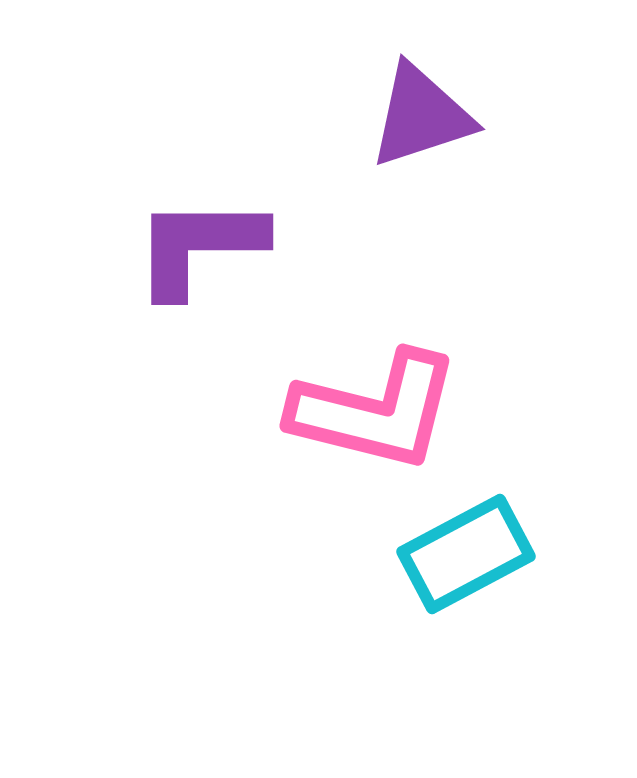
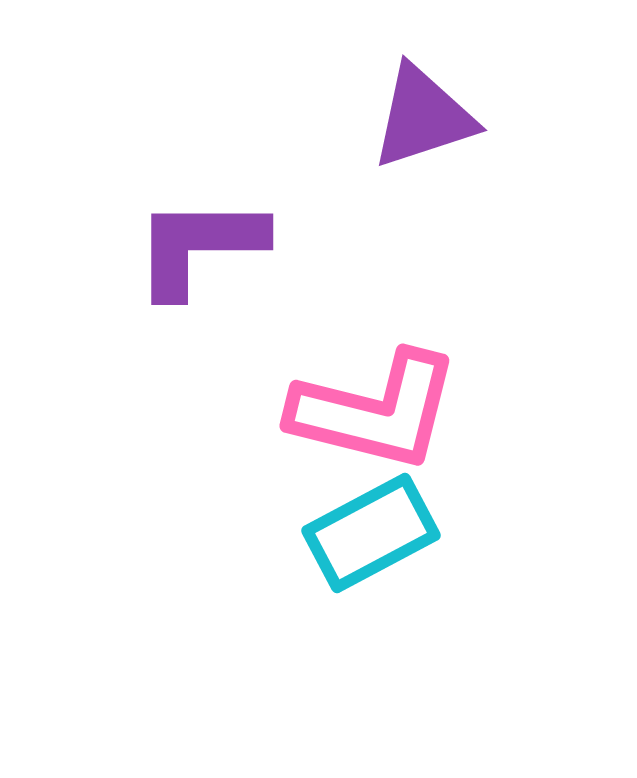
purple triangle: moved 2 px right, 1 px down
cyan rectangle: moved 95 px left, 21 px up
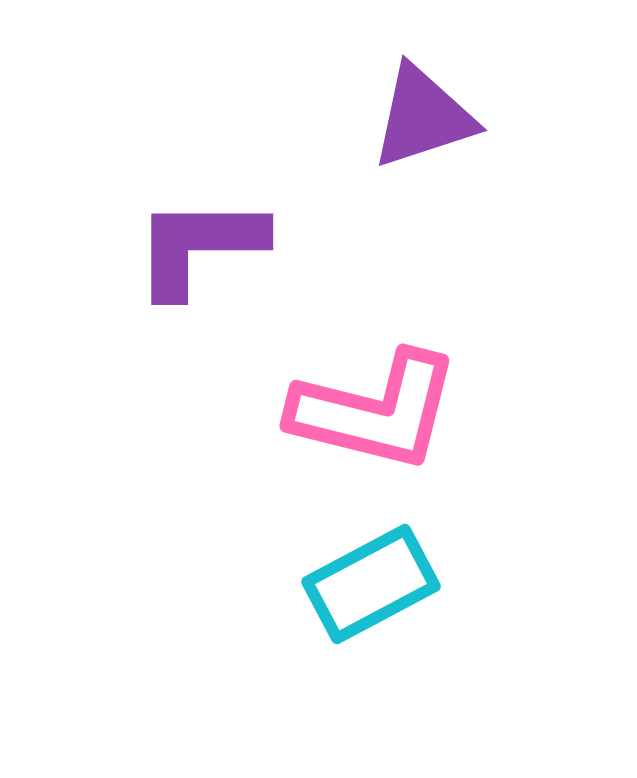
cyan rectangle: moved 51 px down
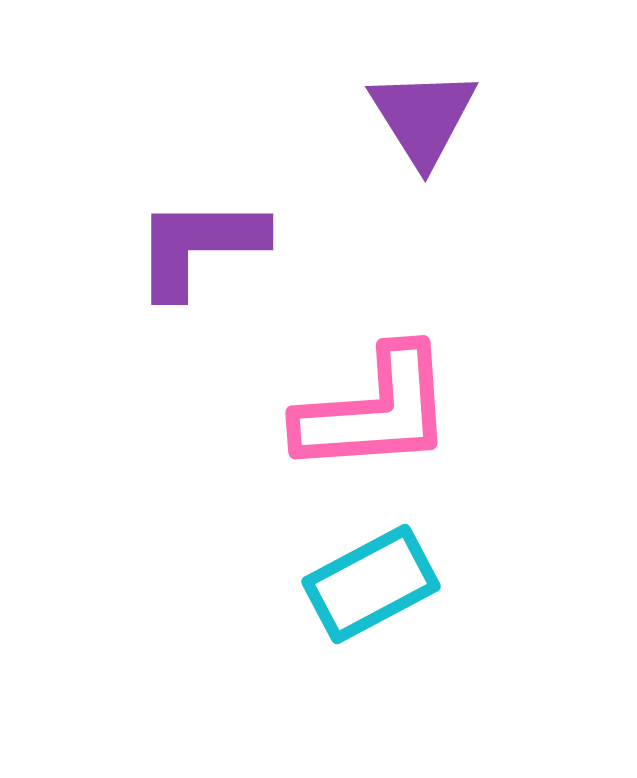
purple triangle: rotated 44 degrees counterclockwise
pink L-shape: rotated 18 degrees counterclockwise
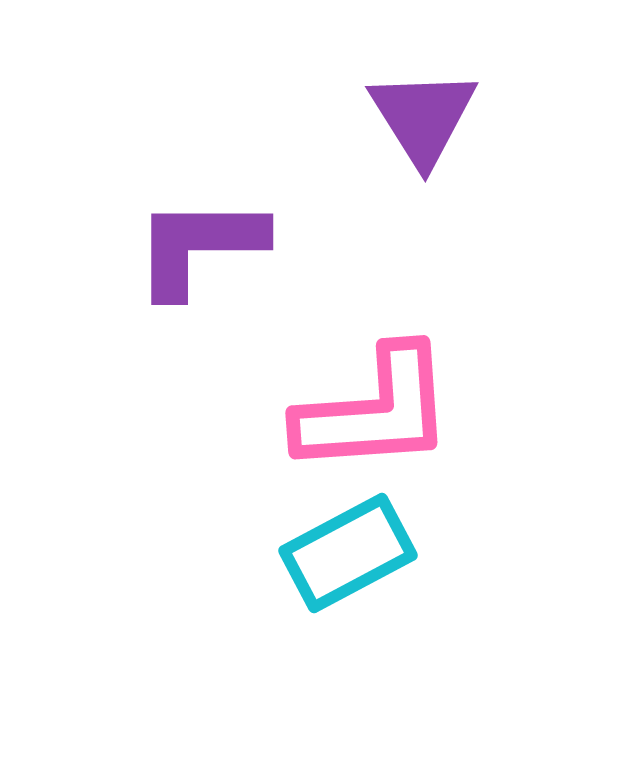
cyan rectangle: moved 23 px left, 31 px up
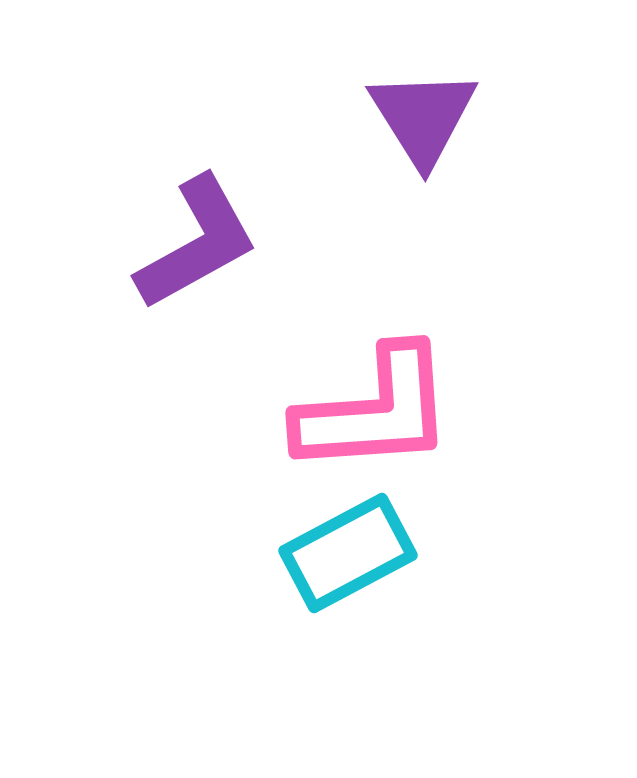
purple L-shape: moved 2 px left, 3 px up; rotated 151 degrees clockwise
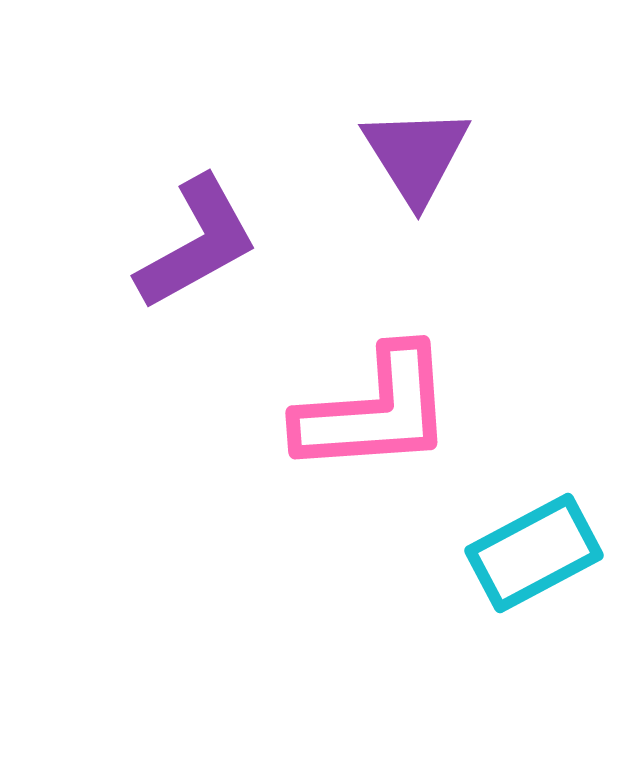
purple triangle: moved 7 px left, 38 px down
cyan rectangle: moved 186 px right
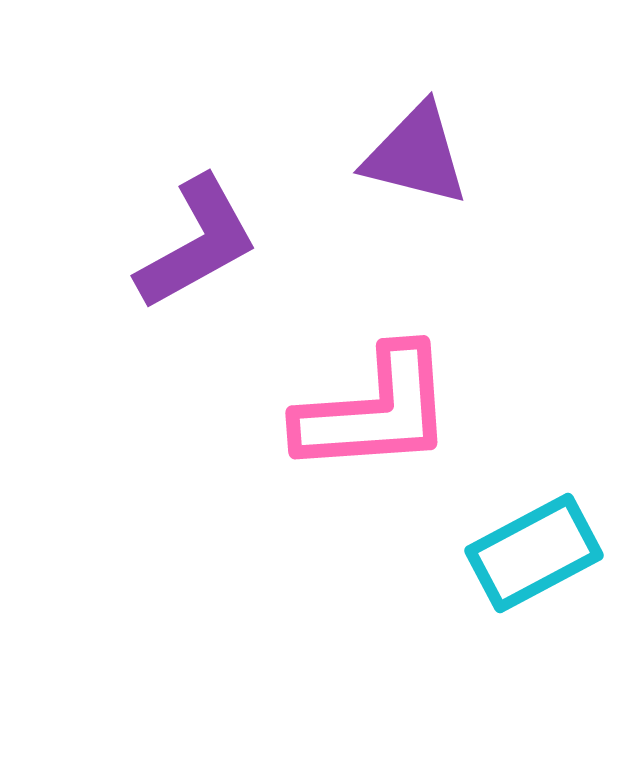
purple triangle: rotated 44 degrees counterclockwise
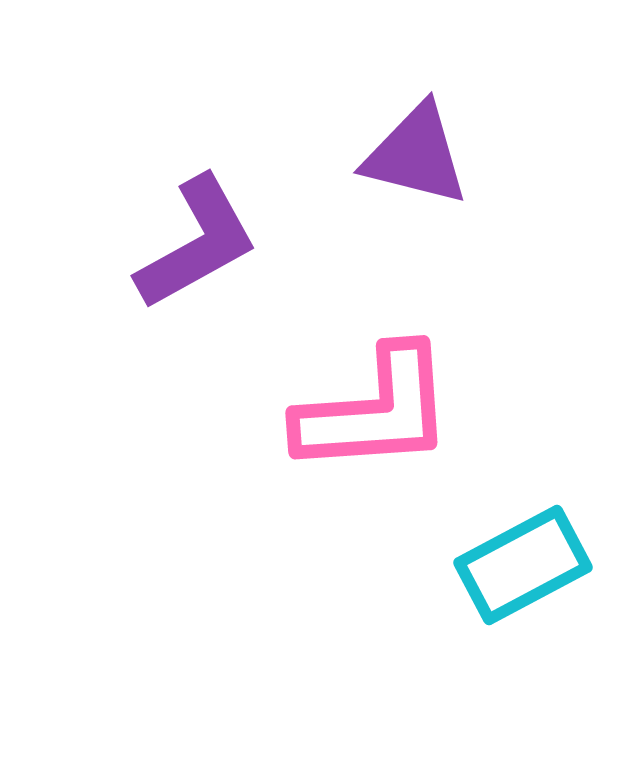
cyan rectangle: moved 11 px left, 12 px down
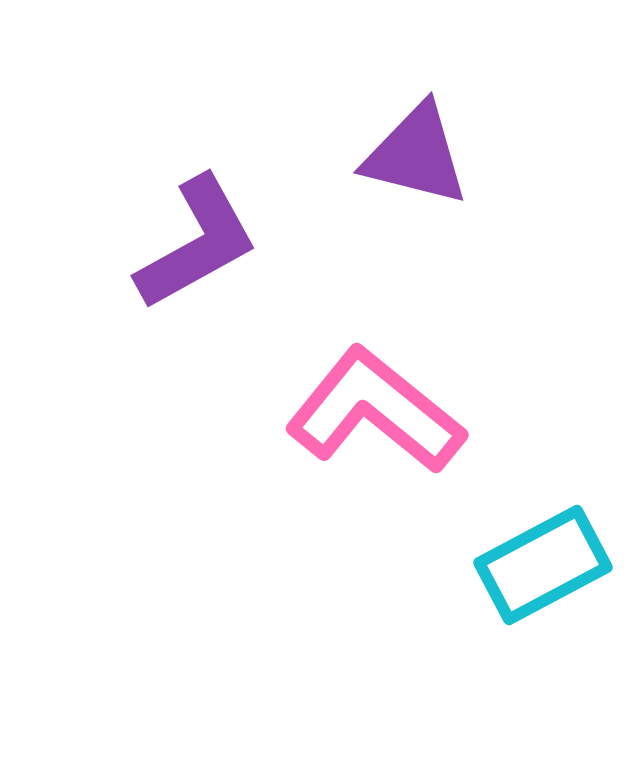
pink L-shape: rotated 137 degrees counterclockwise
cyan rectangle: moved 20 px right
